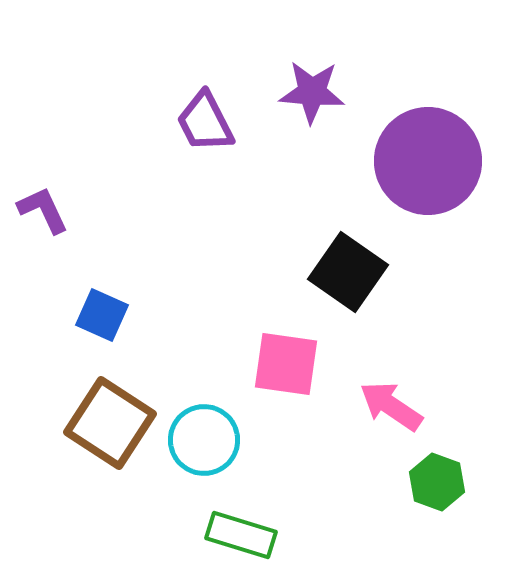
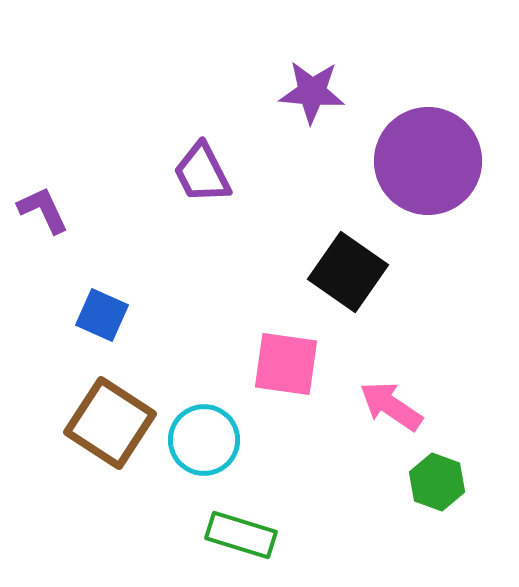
purple trapezoid: moved 3 px left, 51 px down
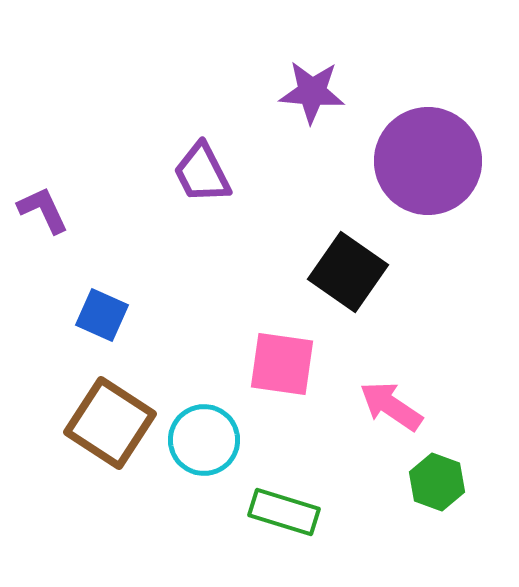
pink square: moved 4 px left
green rectangle: moved 43 px right, 23 px up
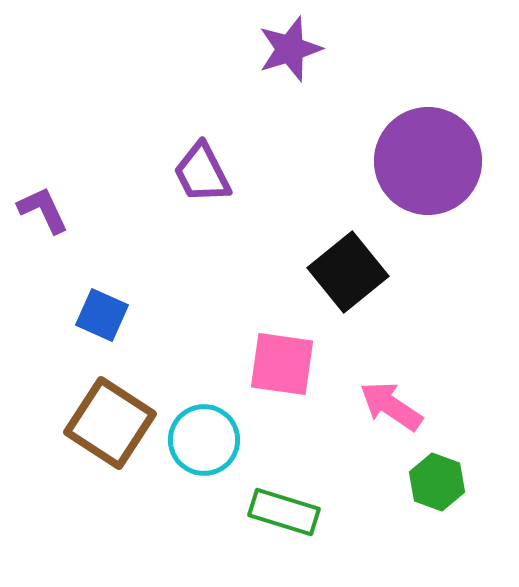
purple star: moved 22 px left, 43 px up; rotated 22 degrees counterclockwise
black square: rotated 16 degrees clockwise
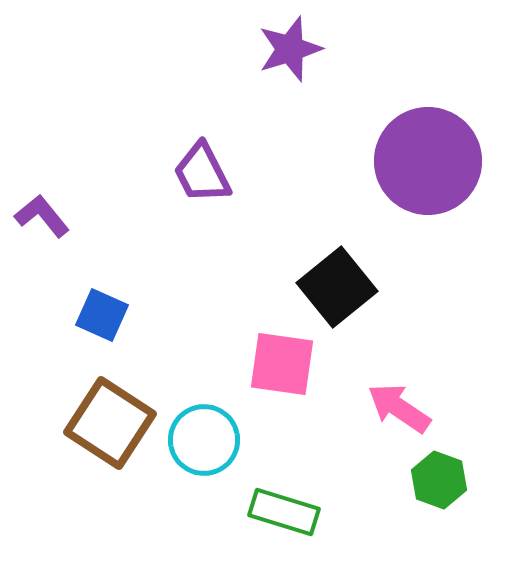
purple L-shape: moved 1 px left, 6 px down; rotated 14 degrees counterclockwise
black square: moved 11 px left, 15 px down
pink arrow: moved 8 px right, 2 px down
green hexagon: moved 2 px right, 2 px up
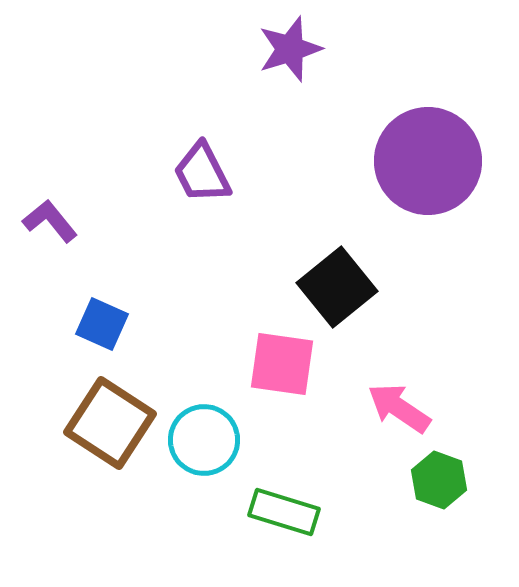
purple L-shape: moved 8 px right, 5 px down
blue square: moved 9 px down
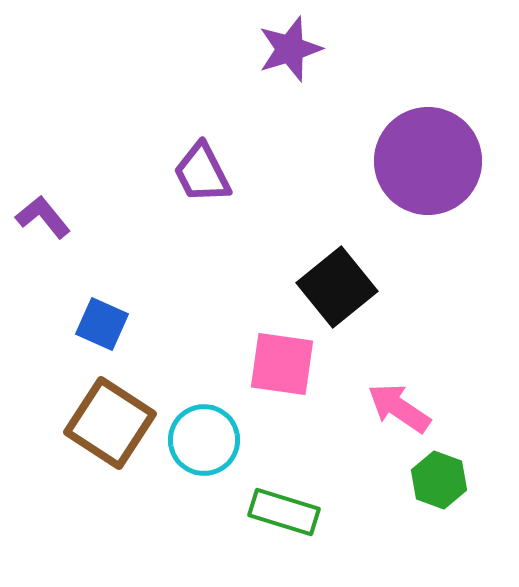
purple L-shape: moved 7 px left, 4 px up
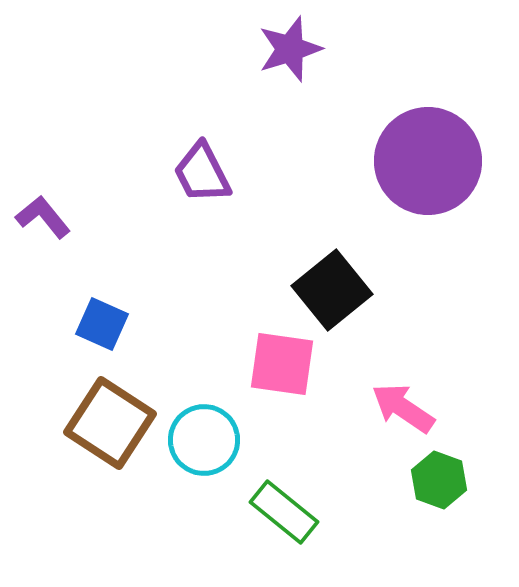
black square: moved 5 px left, 3 px down
pink arrow: moved 4 px right
green rectangle: rotated 22 degrees clockwise
